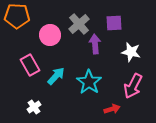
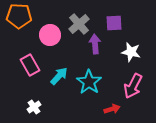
orange pentagon: moved 2 px right
cyan arrow: moved 3 px right
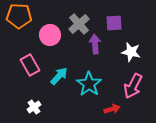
cyan star: moved 2 px down
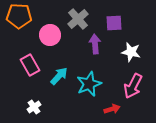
gray cross: moved 1 px left, 5 px up
cyan star: rotated 15 degrees clockwise
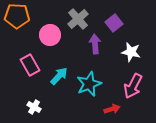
orange pentagon: moved 2 px left
purple square: rotated 36 degrees counterclockwise
white cross: rotated 24 degrees counterclockwise
